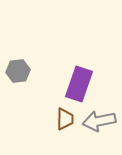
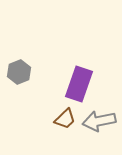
gray hexagon: moved 1 px right, 1 px down; rotated 15 degrees counterclockwise
brown trapezoid: rotated 45 degrees clockwise
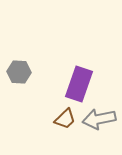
gray hexagon: rotated 25 degrees clockwise
gray arrow: moved 2 px up
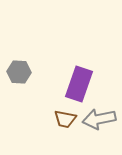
brown trapezoid: rotated 55 degrees clockwise
